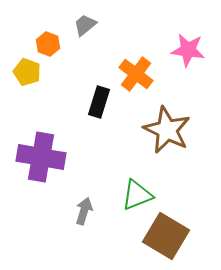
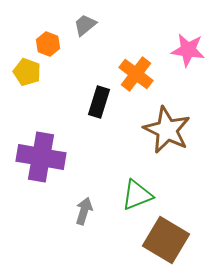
brown square: moved 4 px down
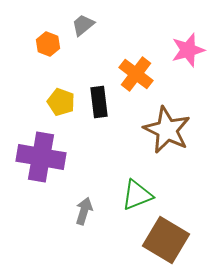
gray trapezoid: moved 2 px left
pink star: rotated 24 degrees counterclockwise
yellow pentagon: moved 34 px right, 30 px down
black rectangle: rotated 24 degrees counterclockwise
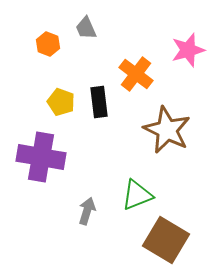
gray trapezoid: moved 3 px right, 3 px down; rotated 75 degrees counterclockwise
gray arrow: moved 3 px right
